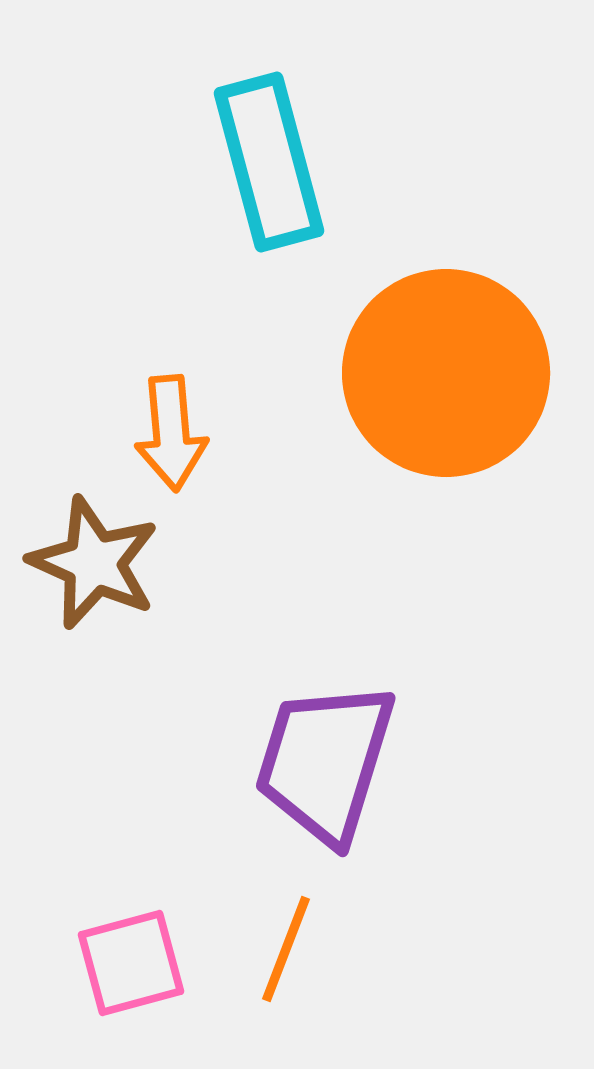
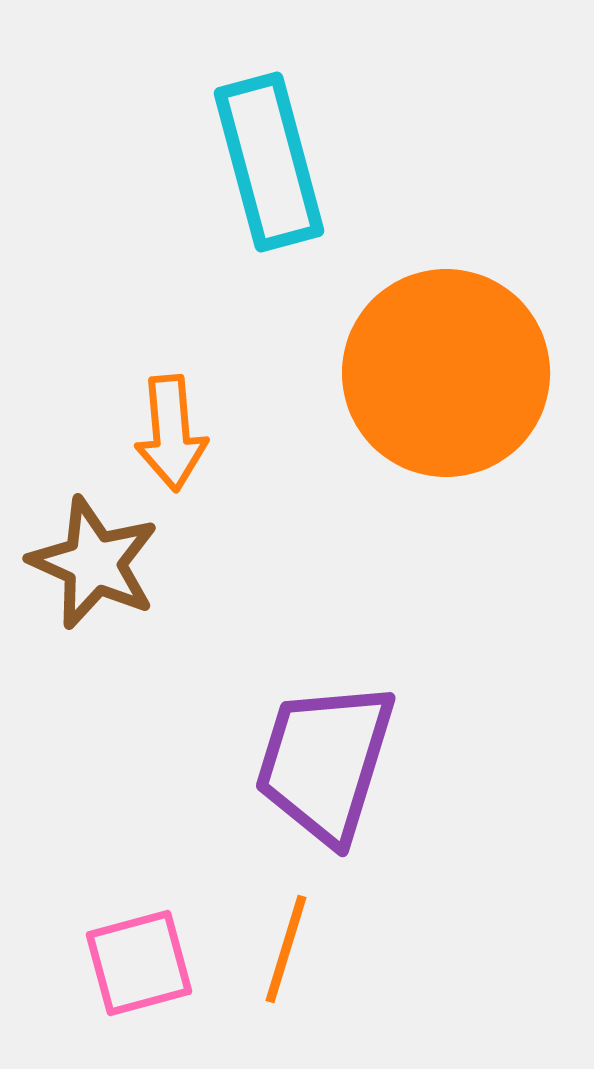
orange line: rotated 4 degrees counterclockwise
pink square: moved 8 px right
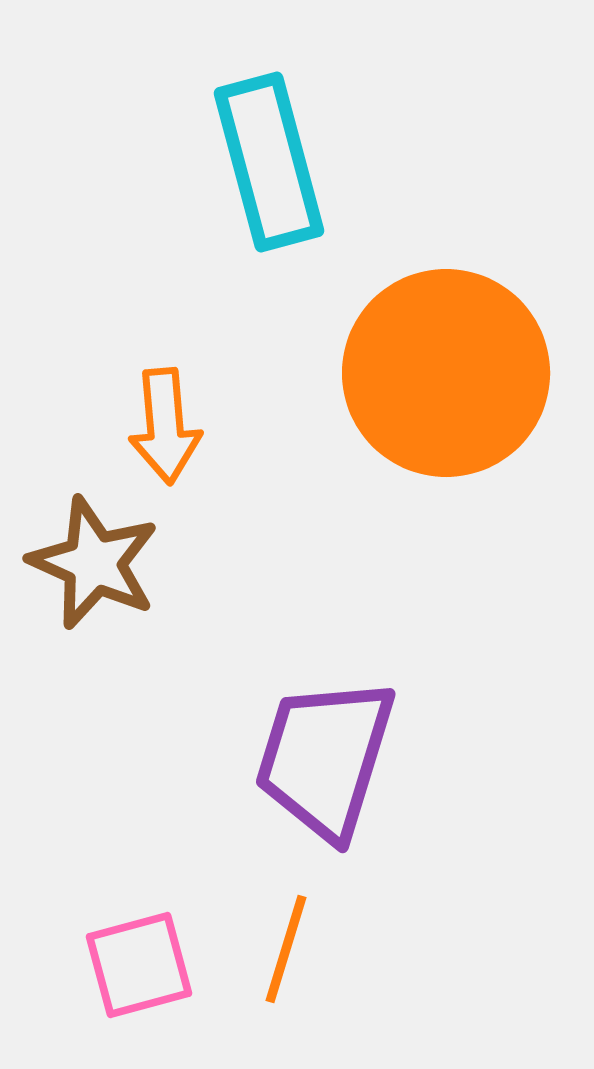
orange arrow: moved 6 px left, 7 px up
purple trapezoid: moved 4 px up
pink square: moved 2 px down
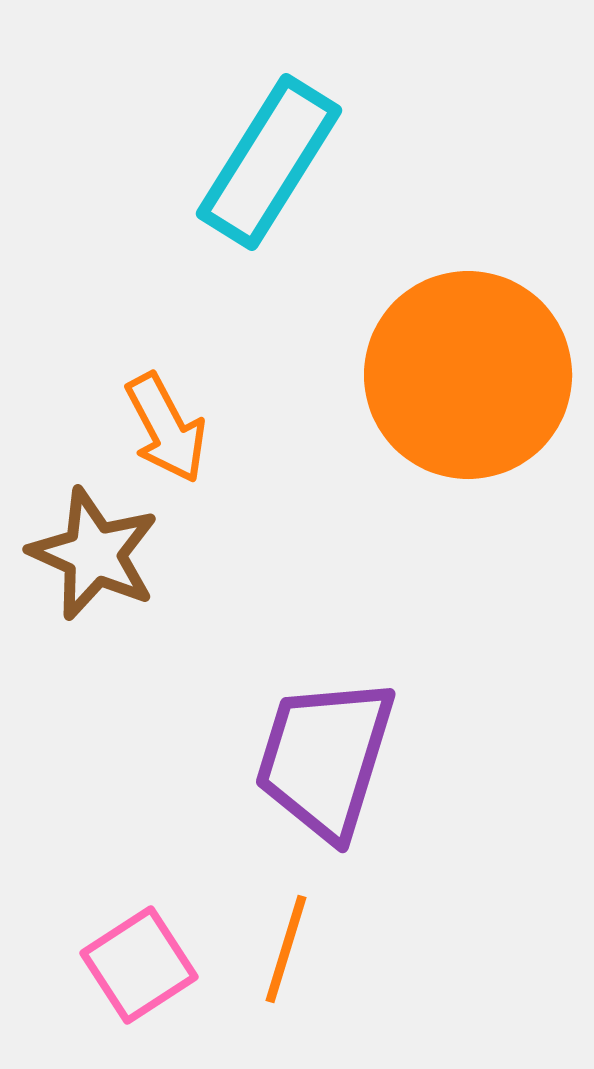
cyan rectangle: rotated 47 degrees clockwise
orange circle: moved 22 px right, 2 px down
orange arrow: moved 1 px right, 2 px down; rotated 23 degrees counterclockwise
brown star: moved 9 px up
pink square: rotated 18 degrees counterclockwise
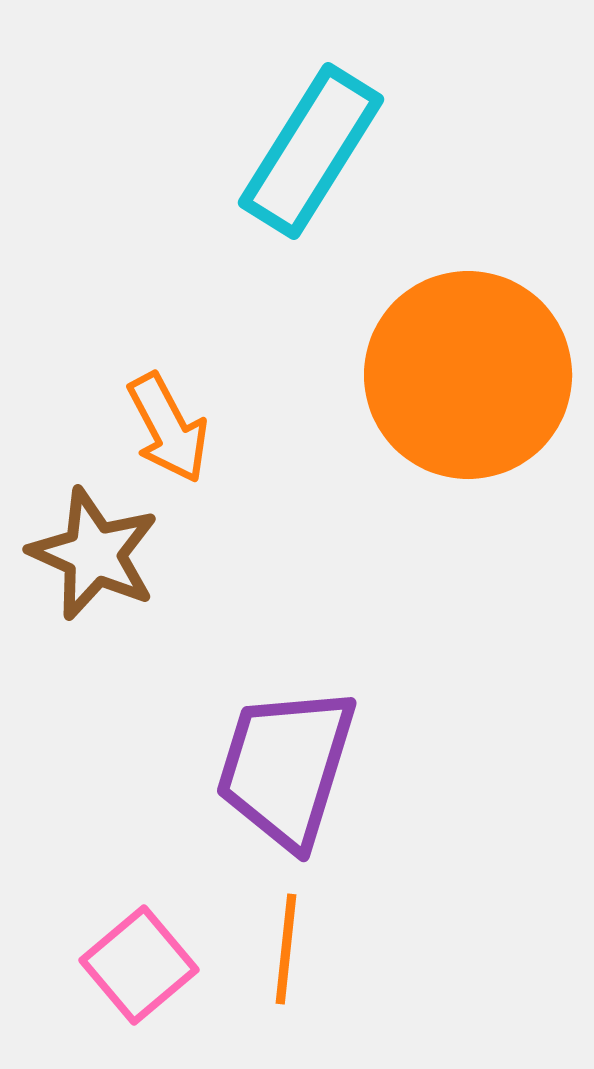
cyan rectangle: moved 42 px right, 11 px up
orange arrow: moved 2 px right
purple trapezoid: moved 39 px left, 9 px down
orange line: rotated 11 degrees counterclockwise
pink square: rotated 7 degrees counterclockwise
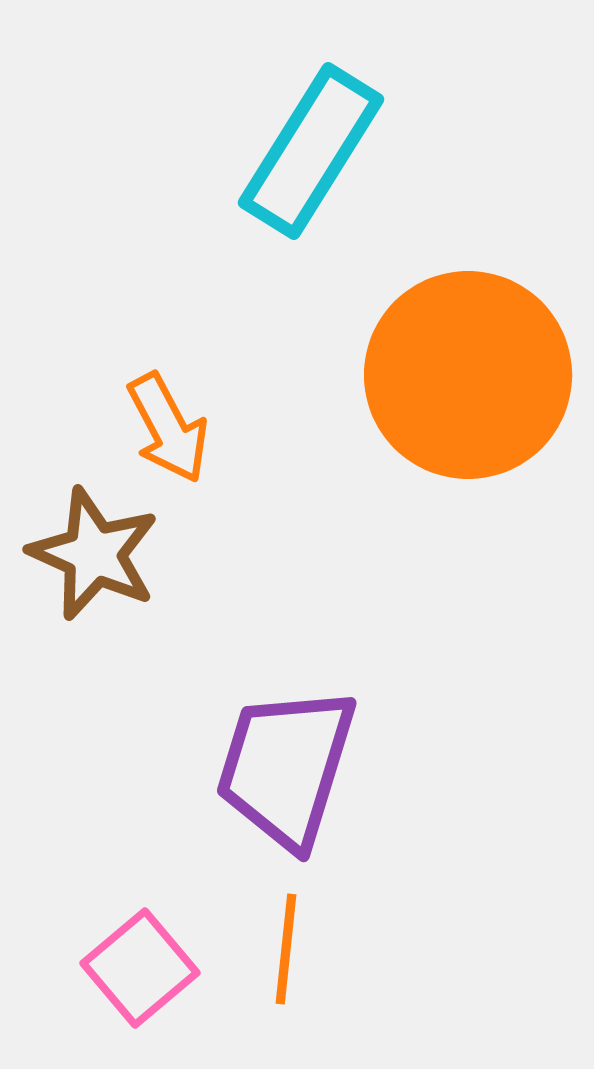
pink square: moved 1 px right, 3 px down
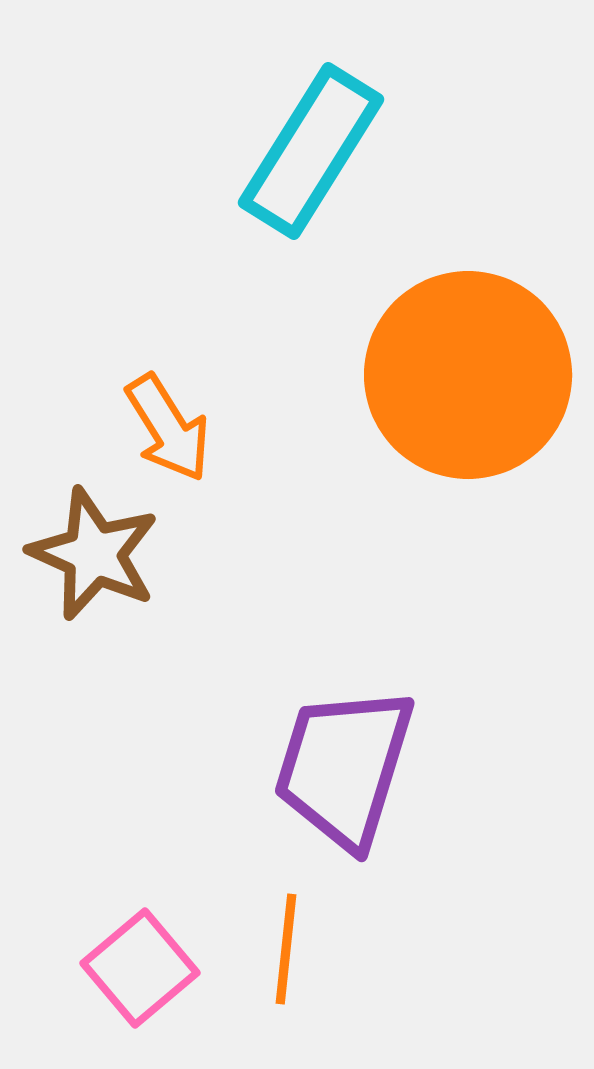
orange arrow: rotated 4 degrees counterclockwise
purple trapezoid: moved 58 px right
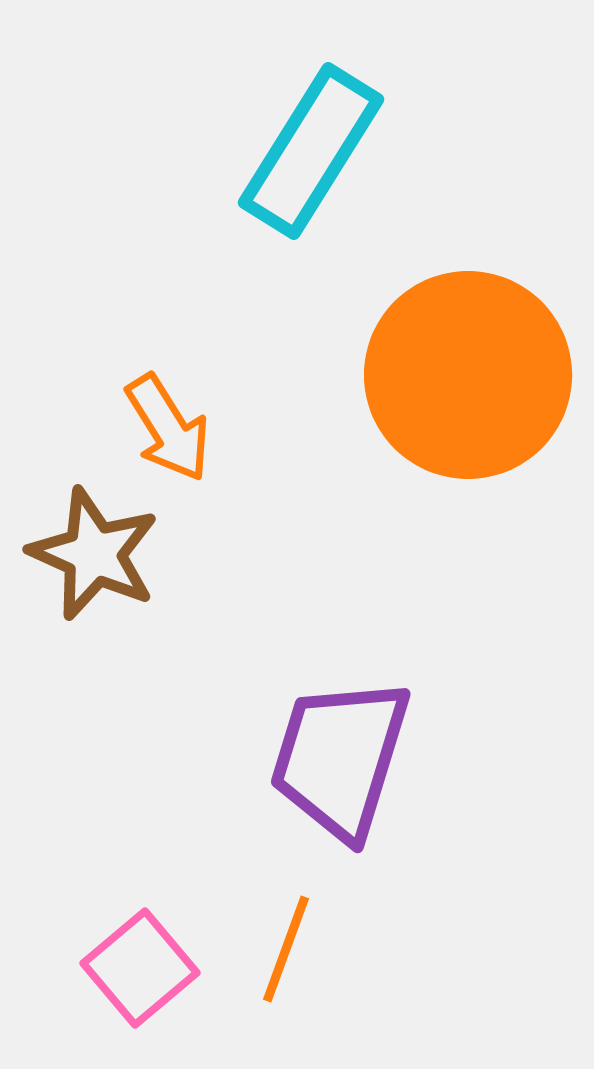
purple trapezoid: moved 4 px left, 9 px up
orange line: rotated 14 degrees clockwise
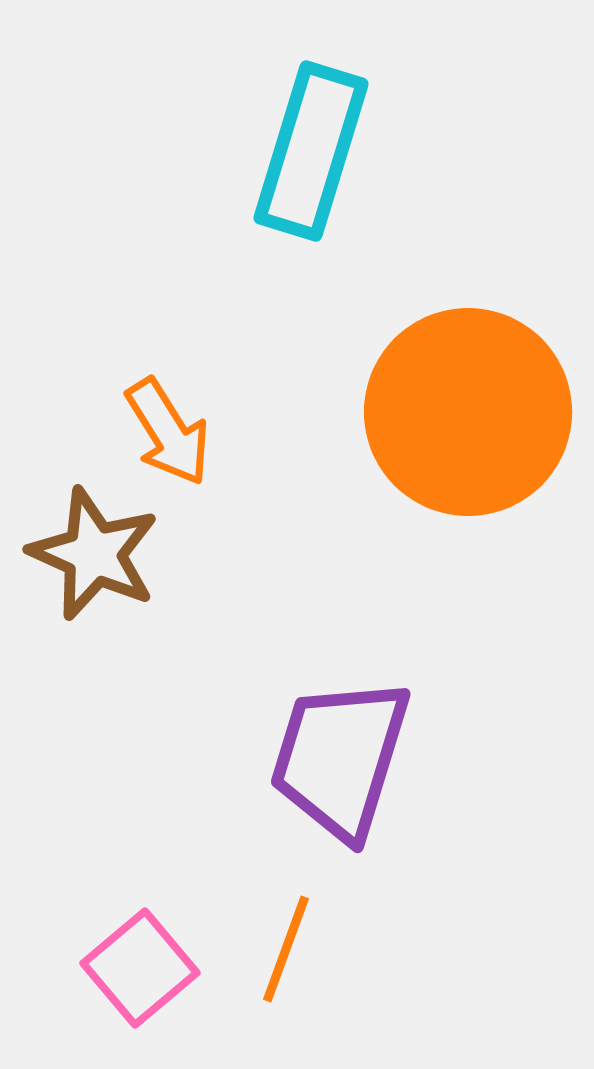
cyan rectangle: rotated 15 degrees counterclockwise
orange circle: moved 37 px down
orange arrow: moved 4 px down
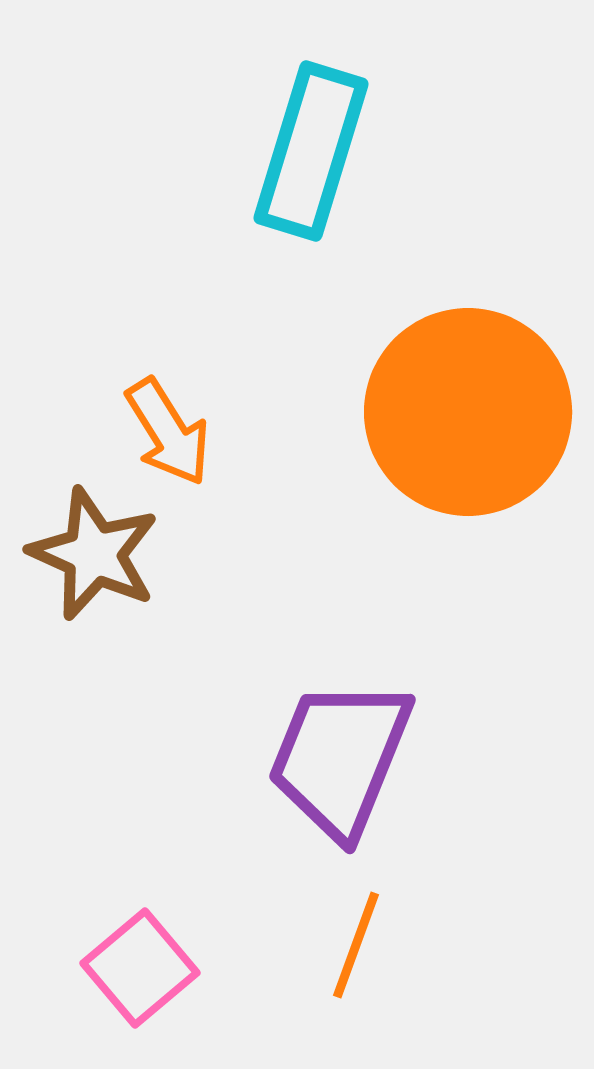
purple trapezoid: rotated 5 degrees clockwise
orange line: moved 70 px right, 4 px up
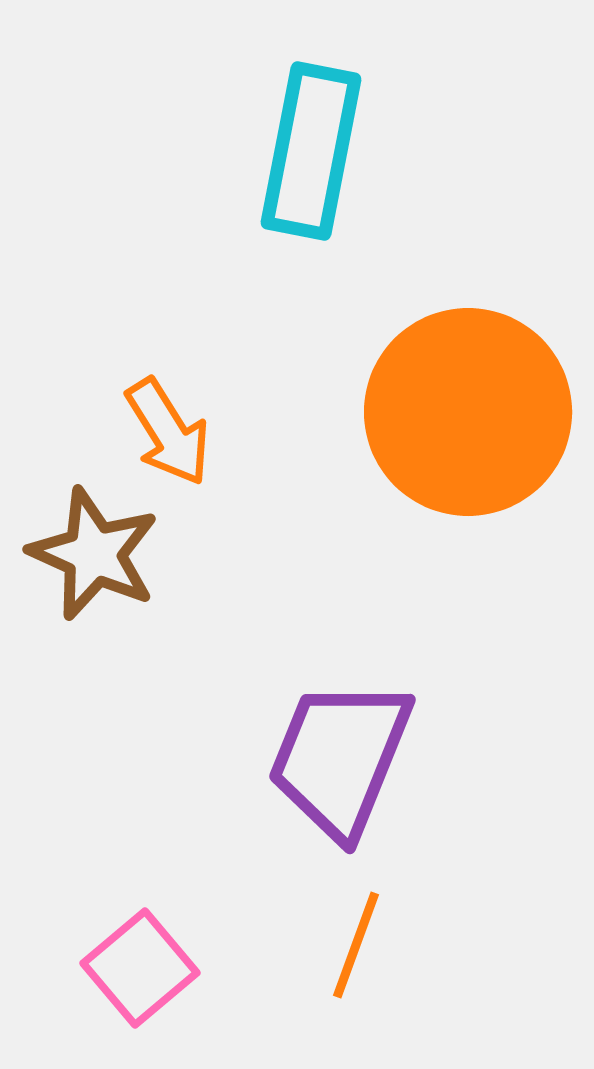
cyan rectangle: rotated 6 degrees counterclockwise
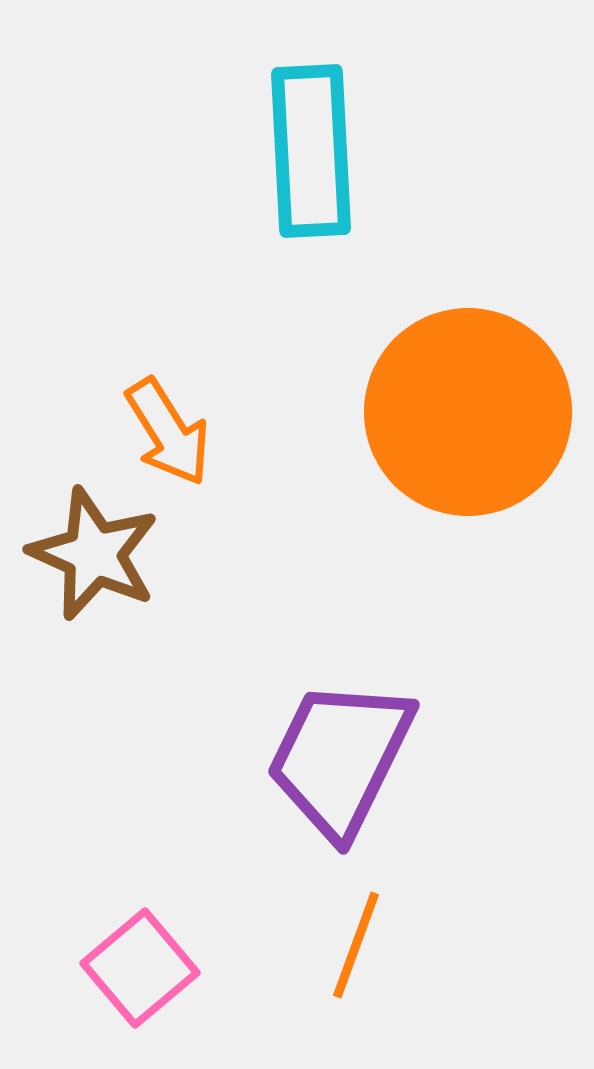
cyan rectangle: rotated 14 degrees counterclockwise
purple trapezoid: rotated 4 degrees clockwise
